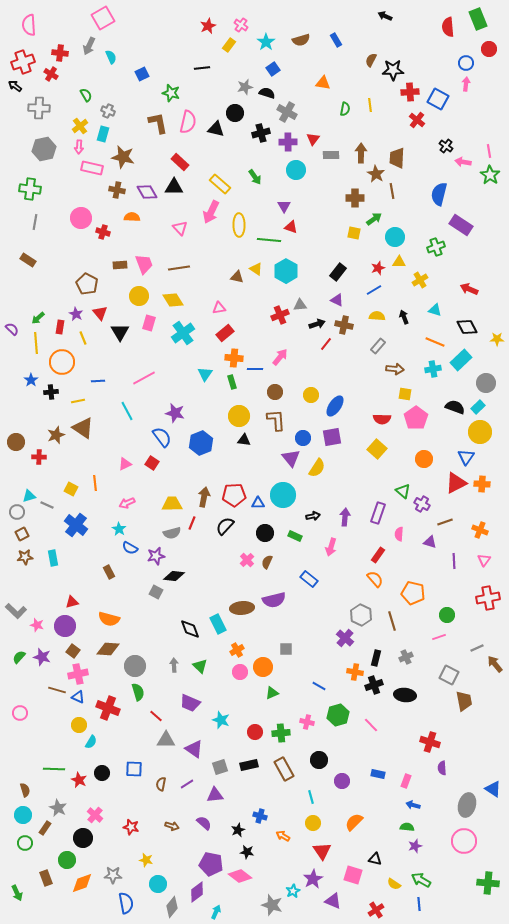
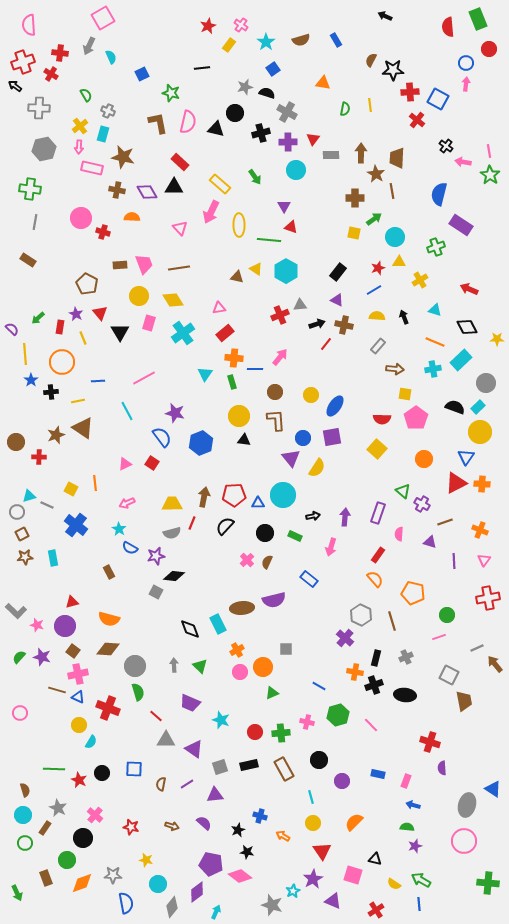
yellow line at (36, 343): moved 11 px left, 11 px down
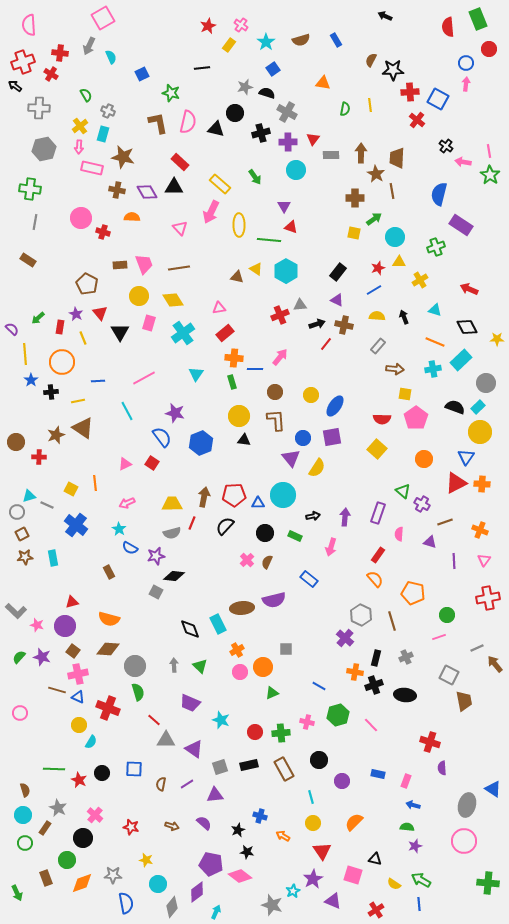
cyan triangle at (205, 374): moved 9 px left
red line at (156, 716): moved 2 px left, 4 px down
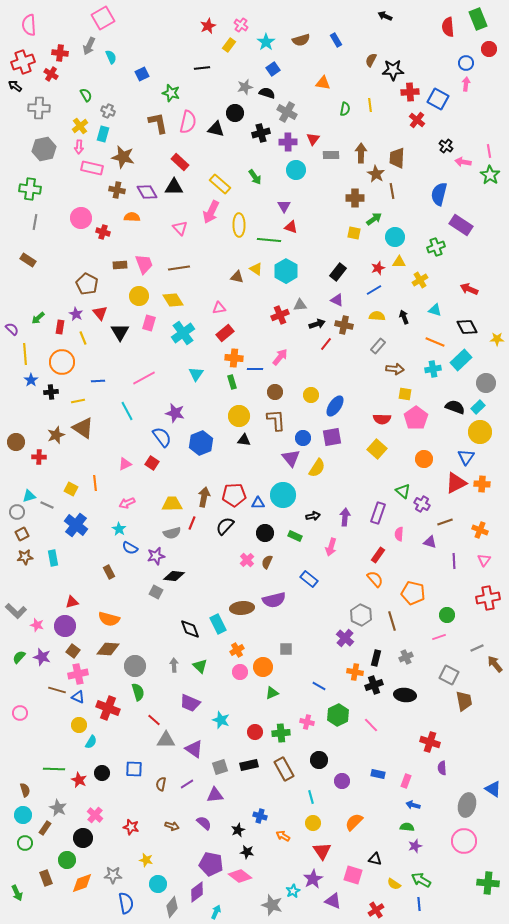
green hexagon at (338, 715): rotated 10 degrees counterclockwise
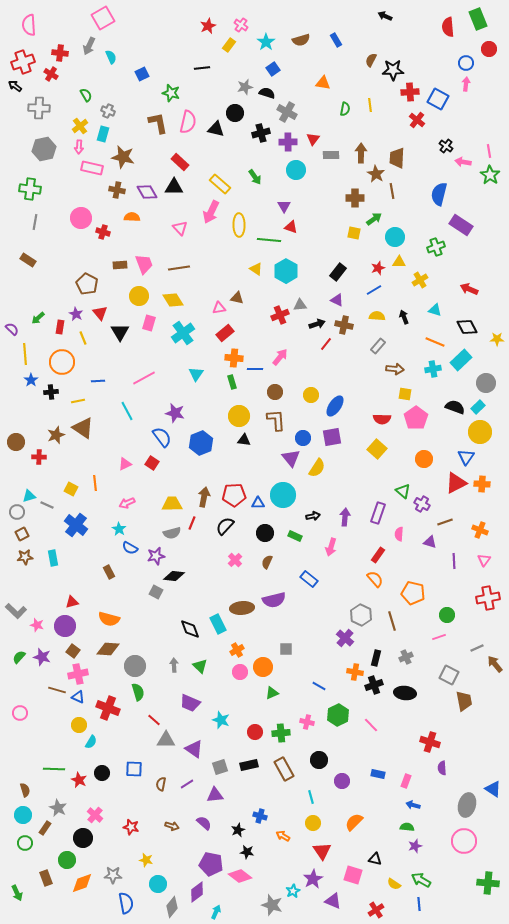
brown triangle at (237, 277): moved 21 px down
pink cross at (247, 560): moved 12 px left
black ellipse at (405, 695): moved 2 px up
